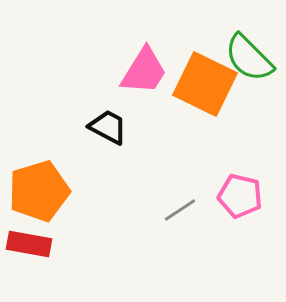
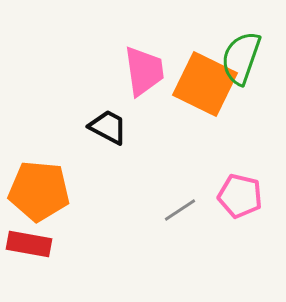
green semicircle: moved 8 px left; rotated 64 degrees clockwise
pink trapezoid: rotated 40 degrees counterclockwise
orange pentagon: rotated 22 degrees clockwise
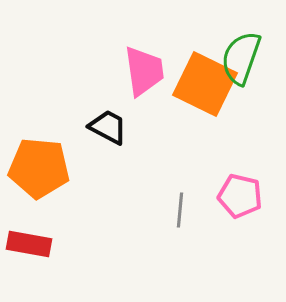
orange pentagon: moved 23 px up
gray line: rotated 52 degrees counterclockwise
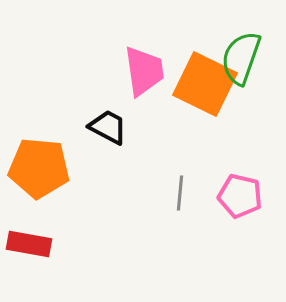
gray line: moved 17 px up
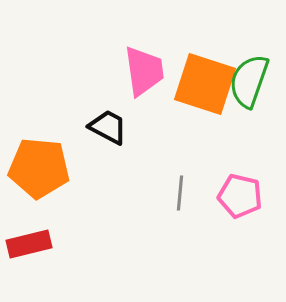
green semicircle: moved 8 px right, 23 px down
orange square: rotated 8 degrees counterclockwise
red rectangle: rotated 24 degrees counterclockwise
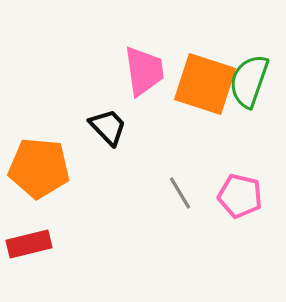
black trapezoid: rotated 18 degrees clockwise
gray line: rotated 36 degrees counterclockwise
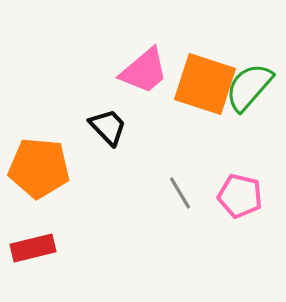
pink trapezoid: rotated 58 degrees clockwise
green semicircle: moved 6 px down; rotated 22 degrees clockwise
red rectangle: moved 4 px right, 4 px down
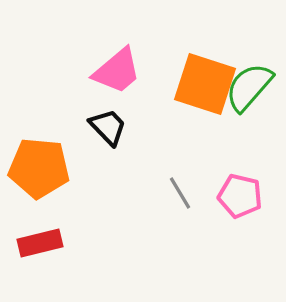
pink trapezoid: moved 27 px left
red rectangle: moved 7 px right, 5 px up
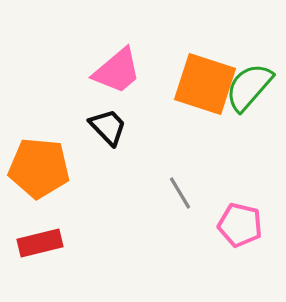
pink pentagon: moved 29 px down
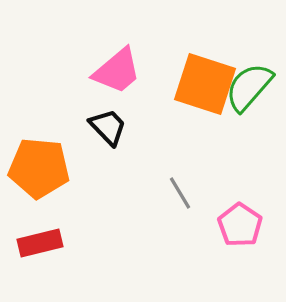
pink pentagon: rotated 21 degrees clockwise
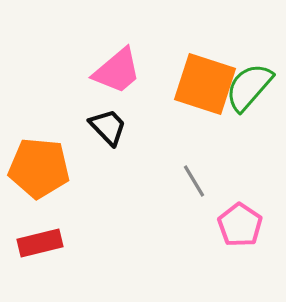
gray line: moved 14 px right, 12 px up
